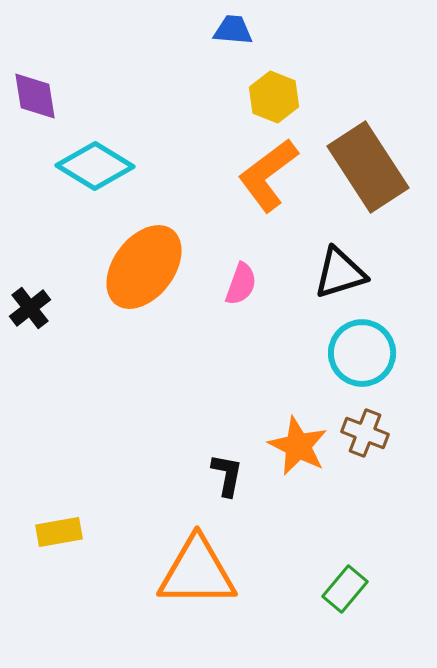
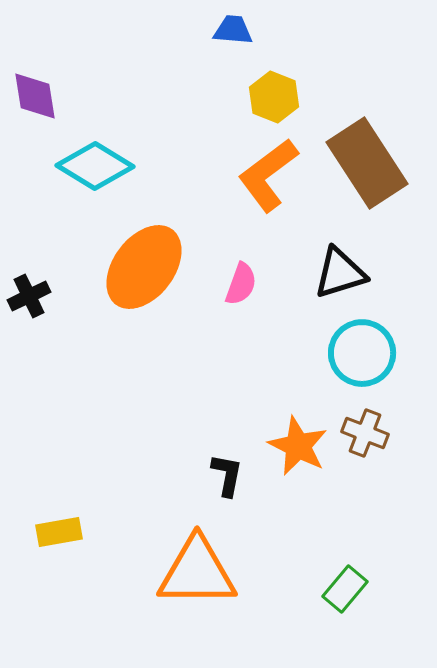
brown rectangle: moved 1 px left, 4 px up
black cross: moved 1 px left, 12 px up; rotated 12 degrees clockwise
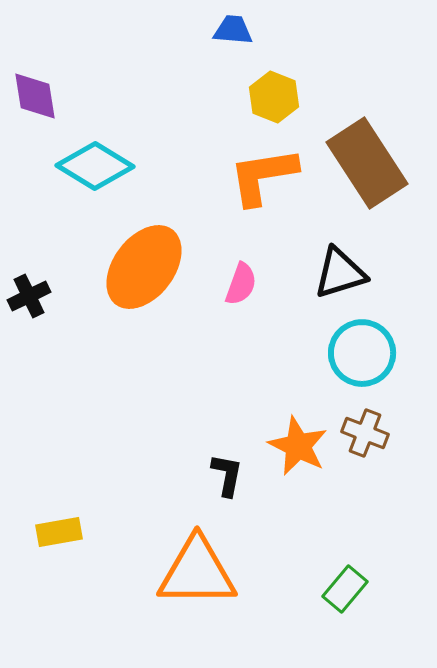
orange L-shape: moved 5 px left, 1 px down; rotated 28 degrees clockwise
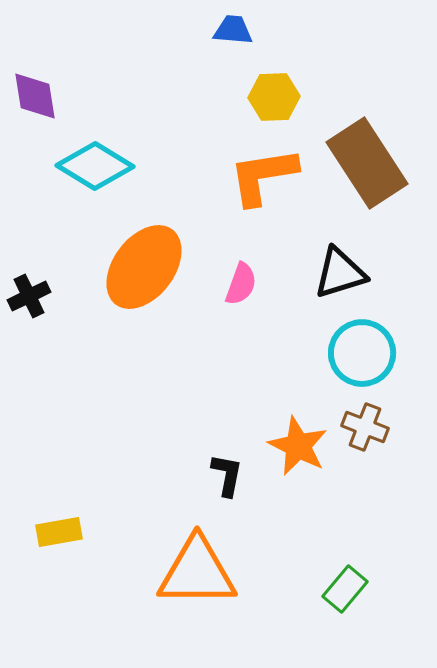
yellow hexagon: rotated 24 degrees counterclockwise
brown cross: moved 6 px up
